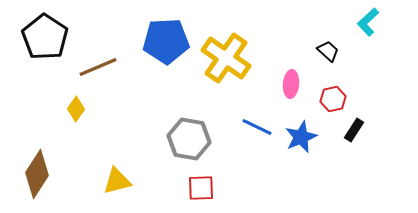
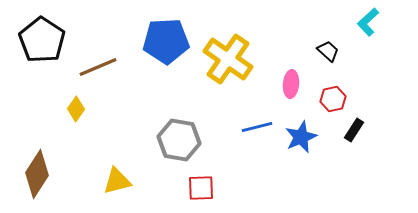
black pentagon: moved 3 px left, 3 px down
yellow cross: moved 2 px right, 1 px down
blue line: rotated 40 degrees counterclockwise
gray hexagon: moved 10 px left, 1 px down
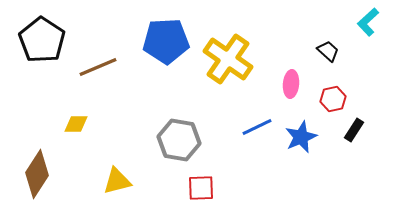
yellow diamond: moved 15 px down; rotated 55 degrees clockwise
blue line: rotated 12 degrees counterclockwise
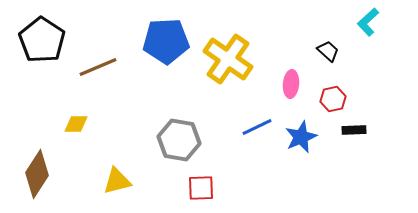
black rectangle: rotated 55 degrees clockwise
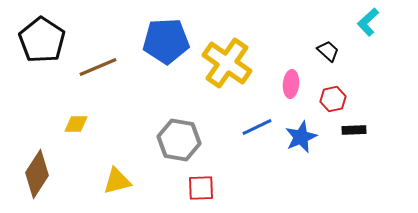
yellow cross: moved 1 px left, 4 px down
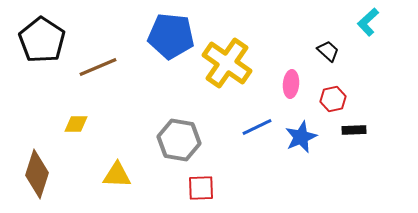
blue pentagon: moved 5 px right, 5 px up; rotated 9 degrees clockwise
brown diamond: rotated 15 degrees counterclockwise
yellow triangle: moved 6 px up; rotated 16 degrees clockwise
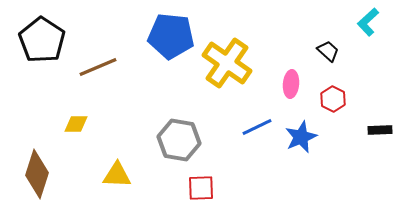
red hexagon: rotated 20 degrees counterclockwise
black rectangle: moved 26 px right
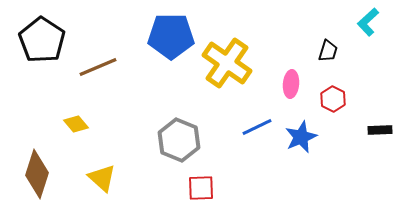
blue pentagon: rotated 6 degrees counterclockwise
black trapezoid: rotated 65 degrees clockwise
yellow diamond: rotated 50 degrees clockwise
gray hexagon: rotated 12 degrees clockwise
yellow triangle: moved 15 px left, 3 px down; rotated 40 degrees clockwise
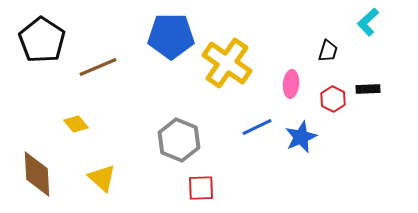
black rectangle: moved 12 px left, 41 px up
brown diamond: rotated 21 degrees counterclockwise
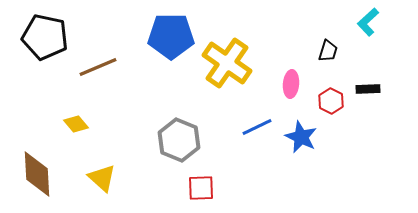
black pentagon: moved 3 px right, 3 px up; rotated 21 degrees counterclockwise
red hexagon: moved 2 px left, 2 px down
blue star: rotated 24 degrees counterclockwise
